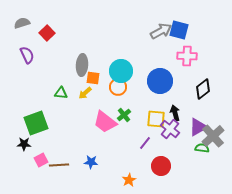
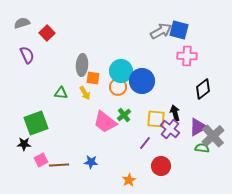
blue circle: moved 18 px left
yellow arrow: rotated 80 degrees counterclockwise
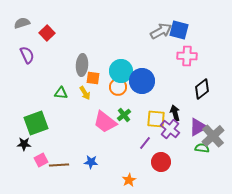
black diamond: moved 1 px left
red circle: moved 4 px up
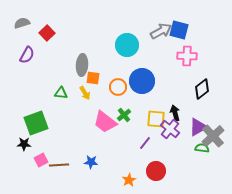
purple semicircle: rotated 54 degrees clockwise
cyan circle: moved 6 px right, 26 px up
red circle: moved 5 px left, 9 px down
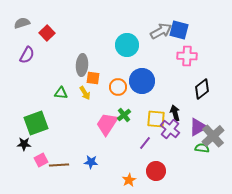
pink trapezoid: moved 2 px right, 2 px down; rotated 85 degrees clockwise
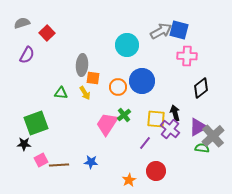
black diamond: moved 1 px left, 1 px up
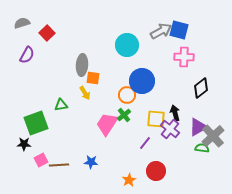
pink cross: moved 3 px left, 1 px down
orange circle: moved 9 px right, 8 px down
green triangle: moved 12 px down; rotated 16 degrees counterclockwise
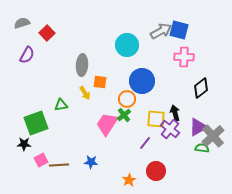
orange square: moved 7 px right, 4 px down
orange circle: moved 4 px down
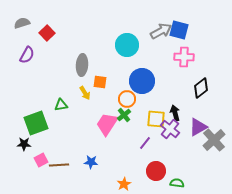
gray cross: moved 1 px right, 4 px down
green semicircle: moved 25 px left, 35 px down
orange star: moved 5 px left, 4 px down
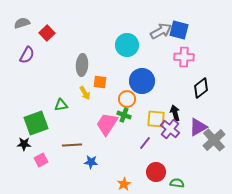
green cross: rotated 32 degrees counterclockwise
brown line: moved 13 px right, 20 px up
red circle: moved 1 px down
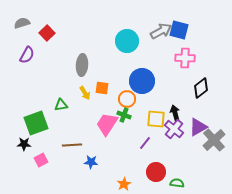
cyan circle: moved 4 px up
pink cross: moved 1 px right, 1 px down
orange square: moved 2 px right, 6 px down
purple cross: moved 4 px right
